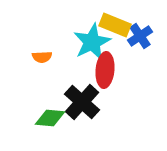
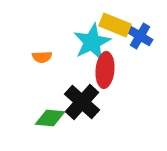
blue cross: rotated 25 degrees counterclockwise
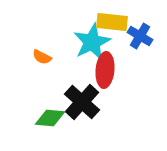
yellow rectangle: moved 3 px left, 3 px up; rotated 16 degrees counterclockwise
orange semicircle: rotated 30 degrees clockwise
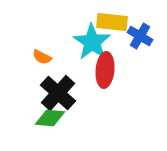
cyan star: rotated 12 degrees counterclockwise
black cross: moved 24 px left, 9 px up
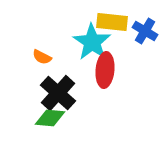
blue cross: moved 5 px right, 5 px up
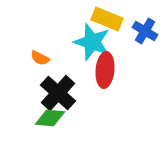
yellow rectangle: moved 5 px left, 3 px up; rotated 16 degrees clockwise
cyan star: rotated 15 degrees counterclockwise
orange semicircle: moved 2 px left, 1 px down
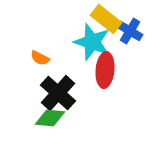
yellow rectangle: moved 1 px left; rotated 16 degrees clockwise
blue cross: moved 15 px left
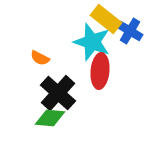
red ellipse: moved 5 px left, 1 px down
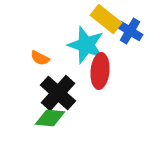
cyan star: moved 6 px left, 3 px down
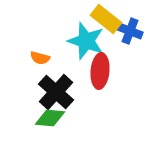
blue cross: rotated 10 degrees counterclockwise
cyan star: moved 4 px up
orange semicircle: rotated 12 degrees counterclockwise
black cross: moved 2 px left, 1 px up
